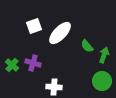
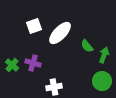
white cross: rotated 14 degrees counterclockwise
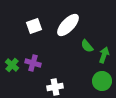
white ellipse: moved 8 px right, 8 px up
white cross: moved 1 px right
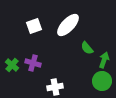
green semicircle: moved 2 px down
green arrow: moved 5 px down
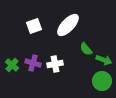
green semicircle: moved 1 px left, 1 px down
green arrow: rotated 91 degrees clockwise
white cross: moved 23 px up
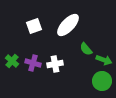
green cross: moved 4 px up
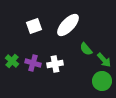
green arrow: rotated 28 degrees clockwise
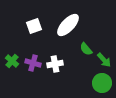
green circle: moved 2 px down
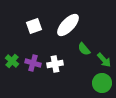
green semicircle: moved 2 px left
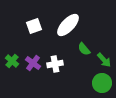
purple cross: rotated 21 degrees clockwise
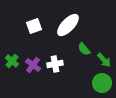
purple cross: moved 2 px down
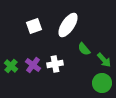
white ellipse: rotated 10 degrees counterclockwise
green cross: moved 1 px left, 5 px down
